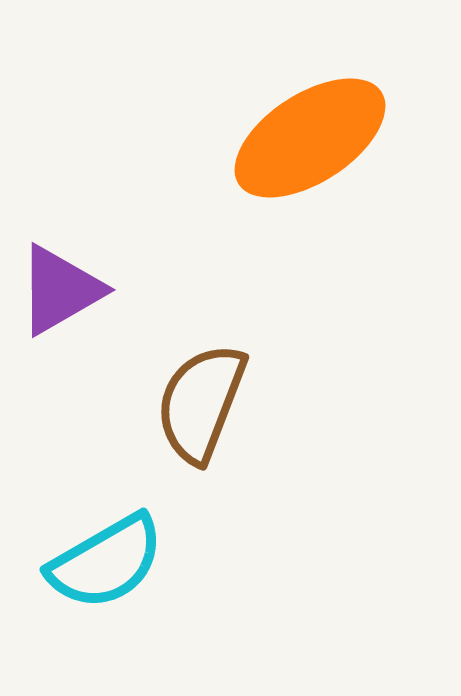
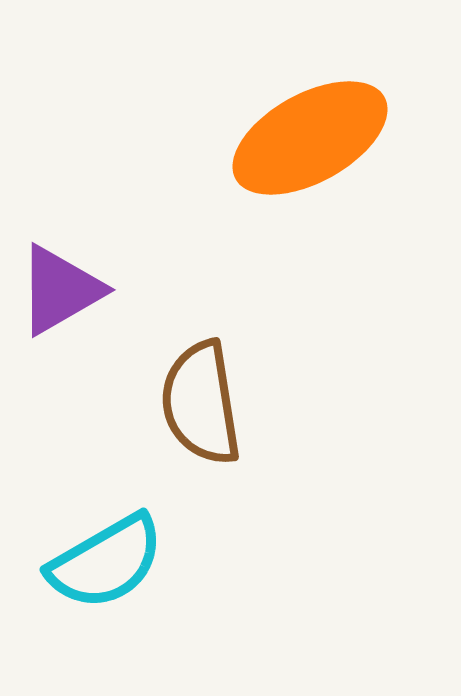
orange ellipse: rotated 4 degrees clockwise
brown semicircle: rotated 30 degrees counterclockwise
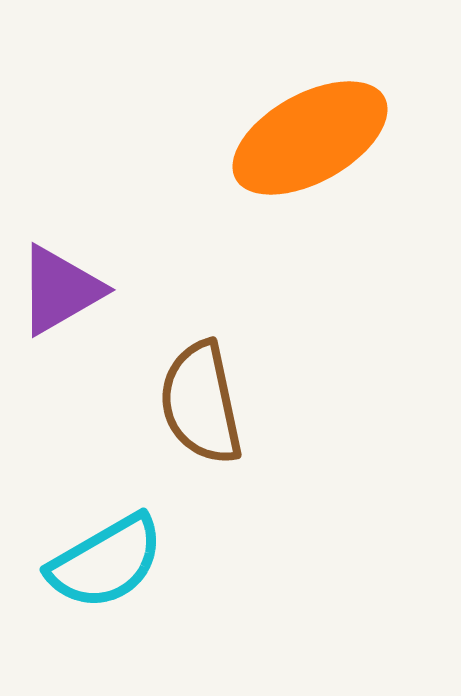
brown semicircle: rotated 3 degrees counterclockwise
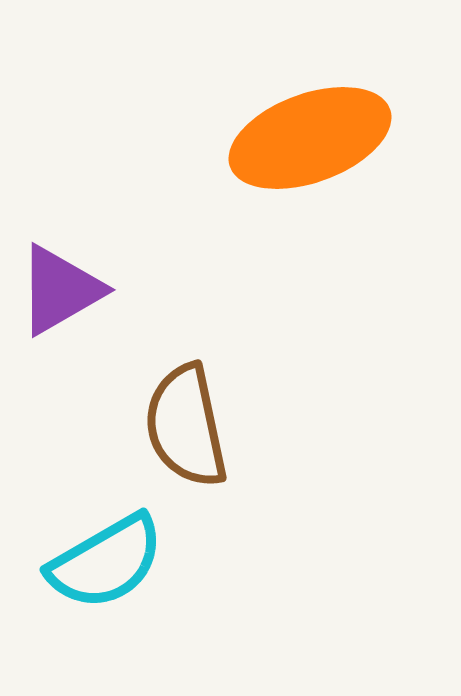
orange ellipse: rotated 9 degrees clockwise
brown semicircle: moved 15 px left, 23 px down
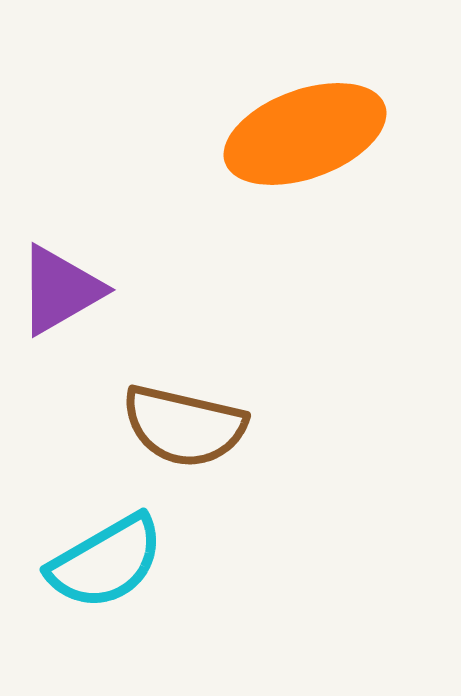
orange ellipse: moved 5 px left, 4 px up
brown semicircle: moved 2 px left; rotated 65 degrees counterclockwise
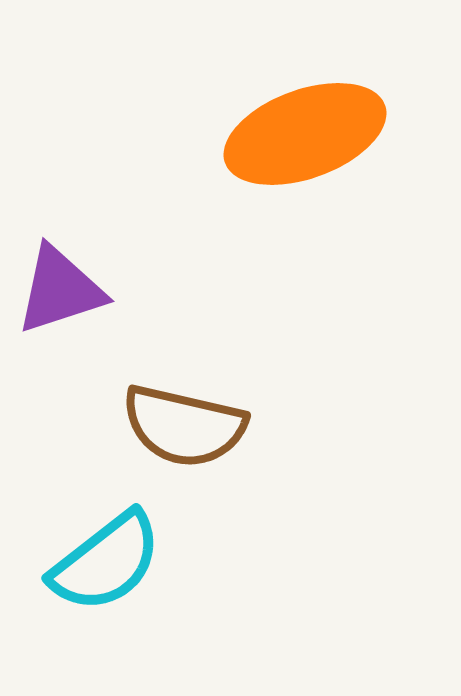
purple triangle: rotated 12 degrees clockwise
cyan semicircle: rotated 8 degrees counterclockwise
